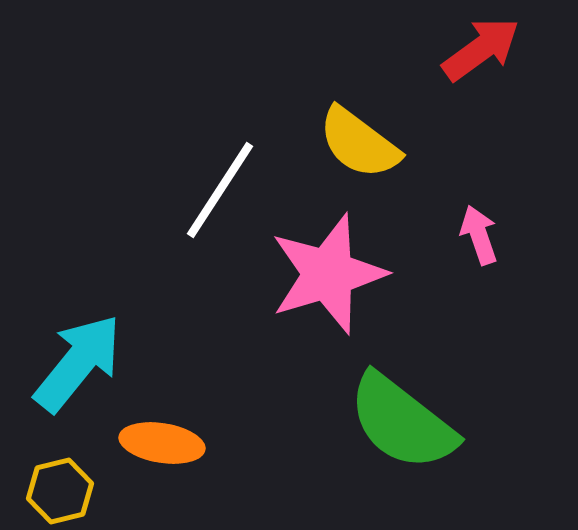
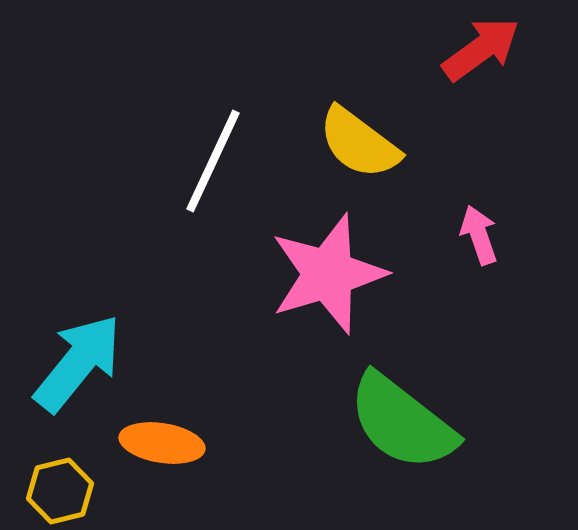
white line: moved 7 px left, 29 px up; rotated 8 degrees counterclockwise
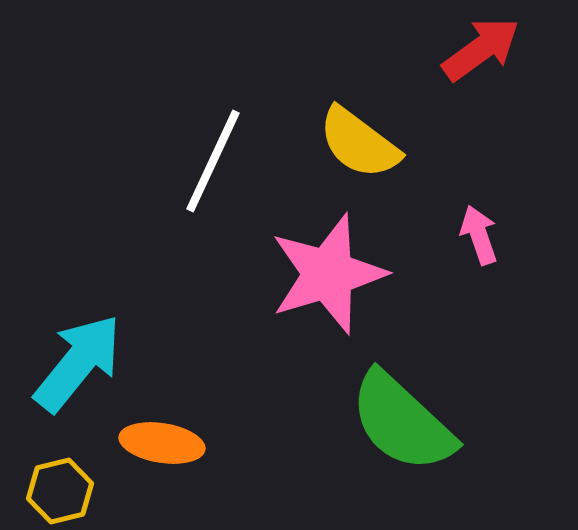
green semicircle: rotated 5 degrees clockwise
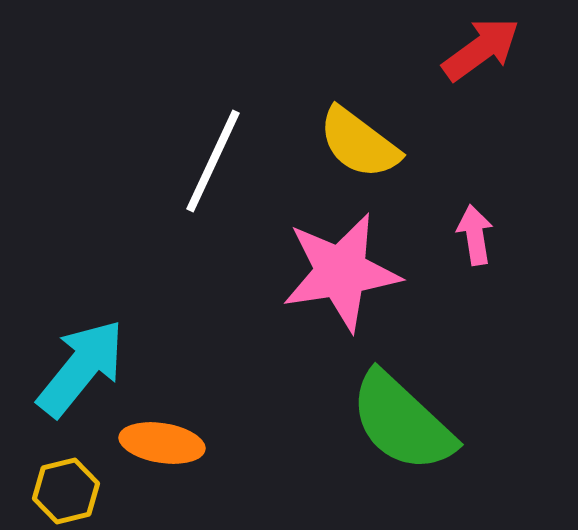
pink arrow: moved 4 px left; rotated 10 degrees clockwise
pink star: moved 13 px right, 2 px up; rotated 8 degrees clockwise
cyan arrow: moved 3 px right, 5 px down
yellow hexagon: moved 6 px right
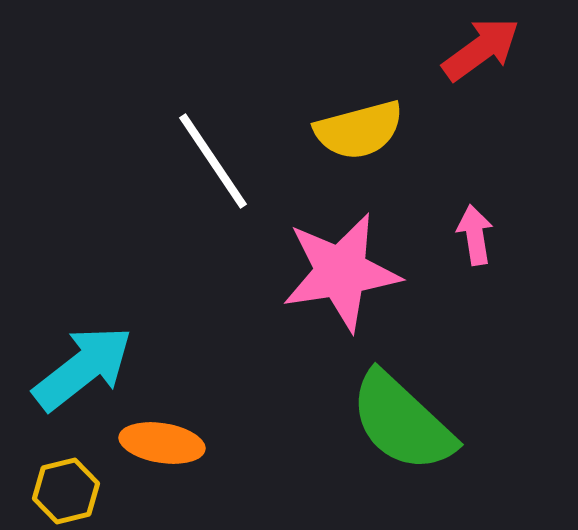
yellow semicircle: moved 13 px up; rotated 52 degrees counterclockwise
white line: rotated 59 degrees counterclockwise
cyan arrow: moved 2 px right; rotated 13 degrees clockwise
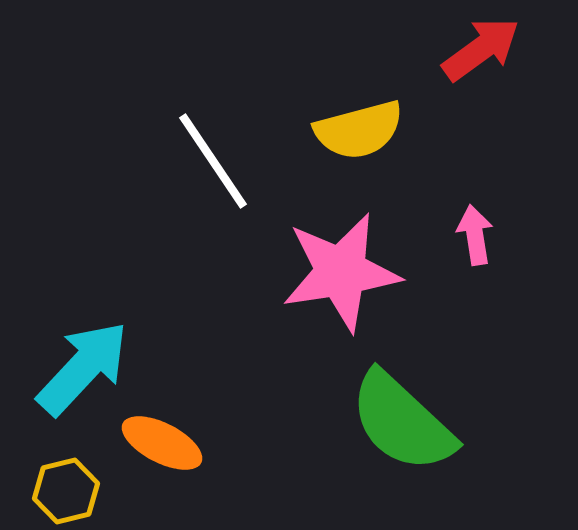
cyan arrow: rotated 9 degrees counterclockwise
orange ellipse: rotated 18 degrees clockwise
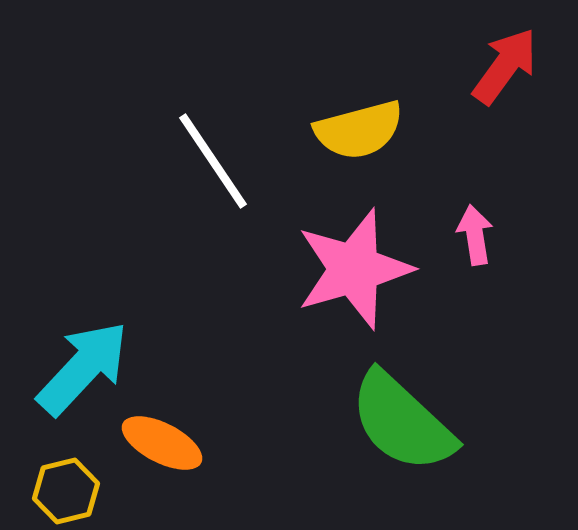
red arrow: moved 24 px right, 17 px down; rotated 18 degrees counterclockwise
pink star: moved 13 px right, 3 px up; rotated 7 degrees counterclockwise
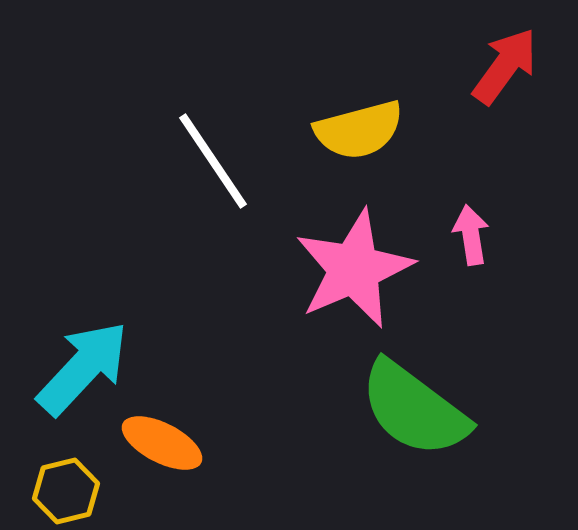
pink arrow: moved 4 px left
pink star: rotated 7 degrees counterclockwise
green semicircle: moved 12 px right, 13 px up; rotated 6 degrees counterclockwise
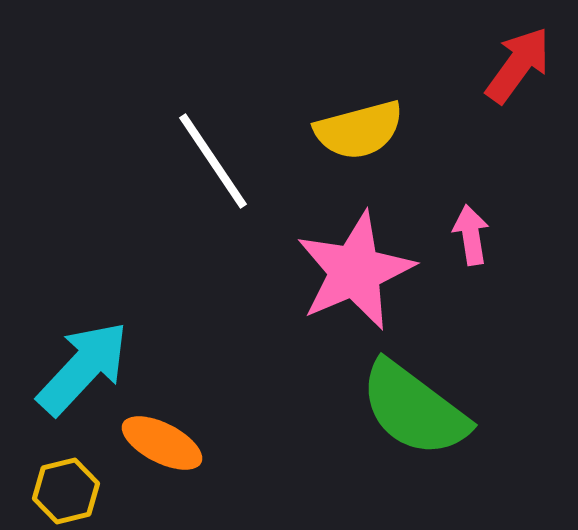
red arrow: moved 13 px right, 1 px up
pink star: moved 1 px right, 2 px down
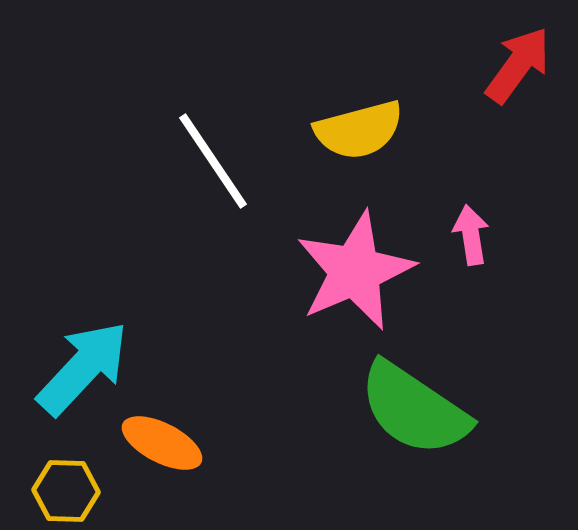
green semicircle: rotated 3 degrees counterclockwise
yellow hexagon: rotated 16 degrees clockwise
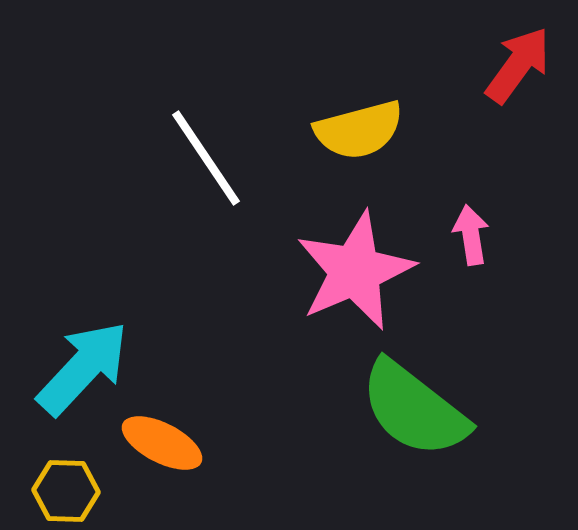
white line: moved 7 px left, 3 px up
green semicircle: rotated 4 degrees clockwise
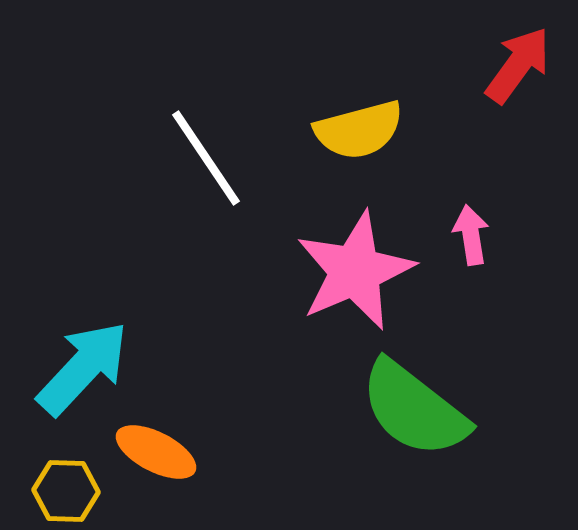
orange ellipse: moved 6 px left, 9 px down
